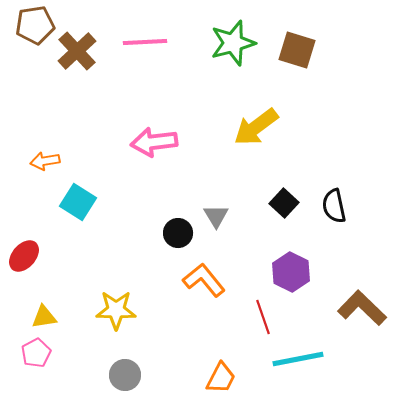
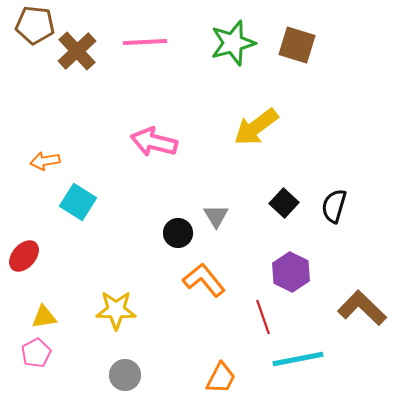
brown pentagon: rotated 15 degrees clockwise
brown square: moved 5 px up
pink arrow: rotated 21 degrees clockwise
black semicircle: rotated 28 degrees clockwise
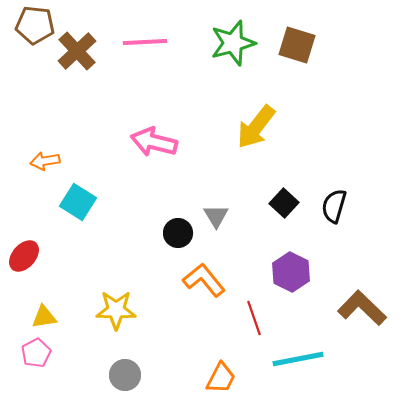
yellow arrow: rotated 15 degrees counterclockwise
red line: moved 9 px left, 1 px down
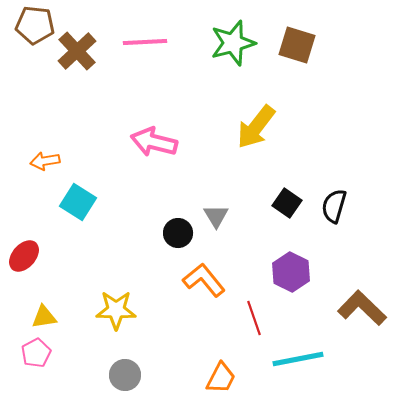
black square: moved 3 px right; rotated 8 degrees counterclockwise
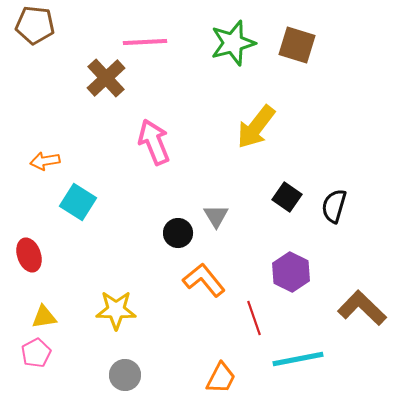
brown cross: moved 29 px right, 27 px down
pink arrow: rotated 54 degrees clockwise
black square: moved 6 px up
red ellipse: moved 5 px right, 1 px up; rotated 60 degrees counterclockwise
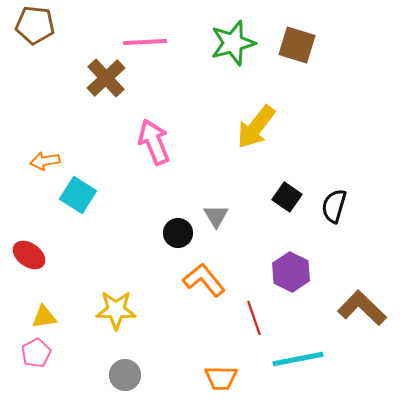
cyan square: moved 7 px up
red ellipse: rotated 36 degrees counterclockwise
orange trapezoid: rotated 64 degrees clockwise
